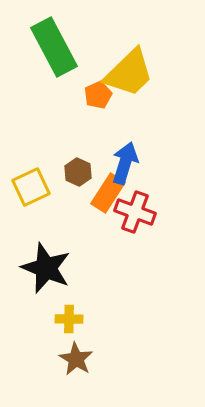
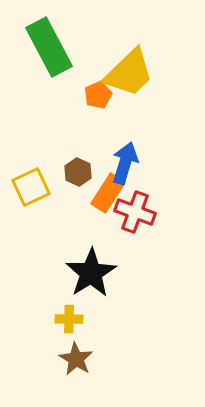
green rectangle: moved 5 px left
black star: moved 45 px right, 5 px down; rotated 18 degrees clockwise
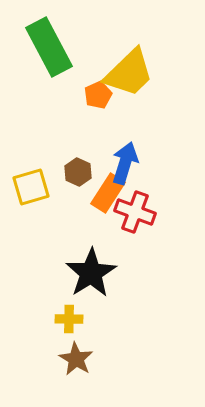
yellow square: rotated 9 degrees clockwise
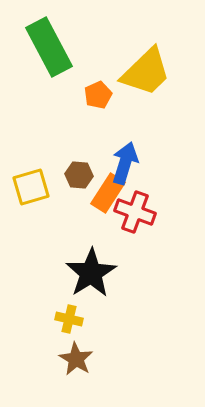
yellow trapezoid: moved 17 px right, 1 px up
brown hexagon: moved 1 px right, 3 px down; rotated 20 degrees counterclockwise
yellow cross: rotated 12 degrees clockwise
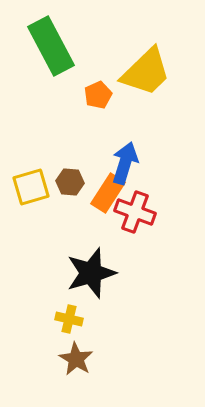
green rectangle: moved 2 px right, 1 px up
brown hexagon: moved 9 px left, 7 px down
black star: rotated 15 degrees clockwise
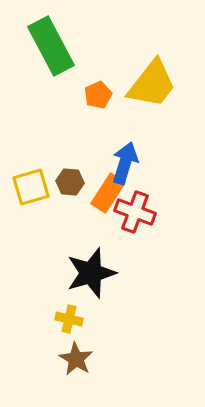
yellow trapezoid: moved 6 px right, 12 px down; rotated 8 degrees counterclockwise
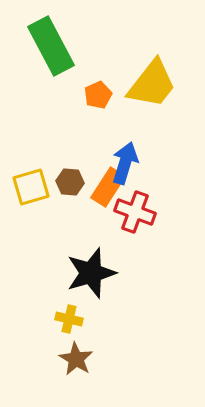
orange rectangle: moved 6 px up
